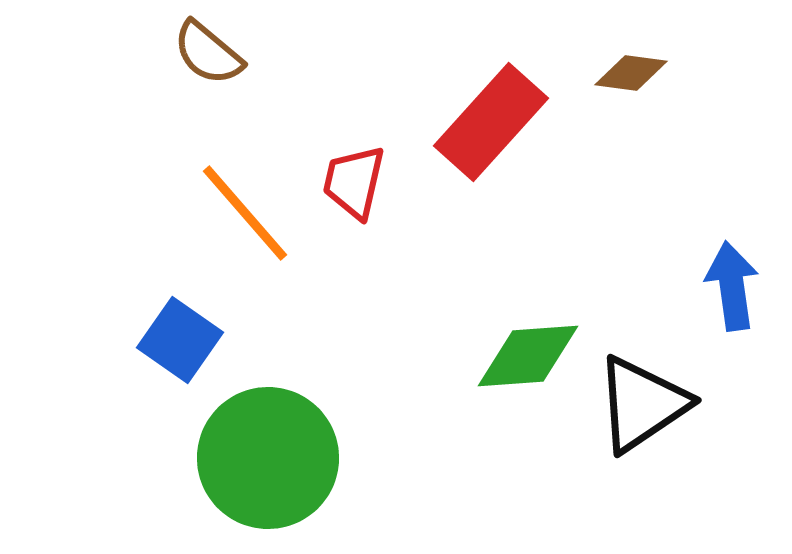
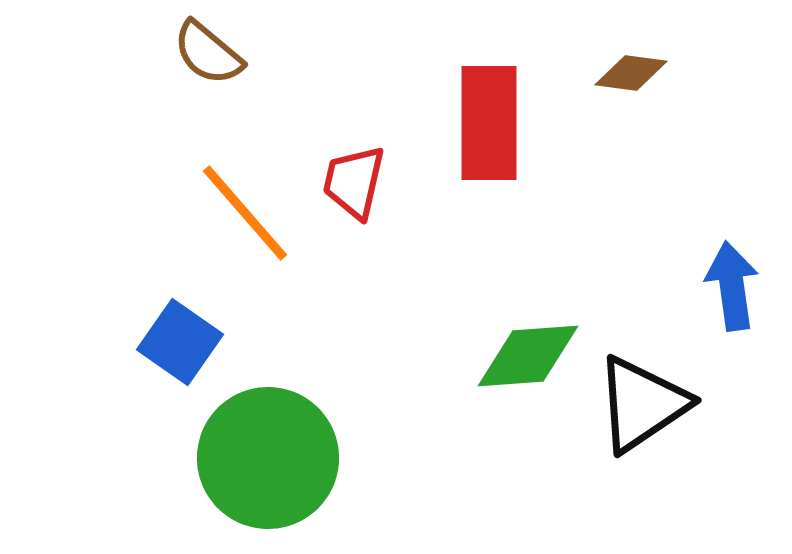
red rectangle: moved 2 px left, 1 px down; rotated 42 degrees counterclockwise
blue square: moved 2 px down
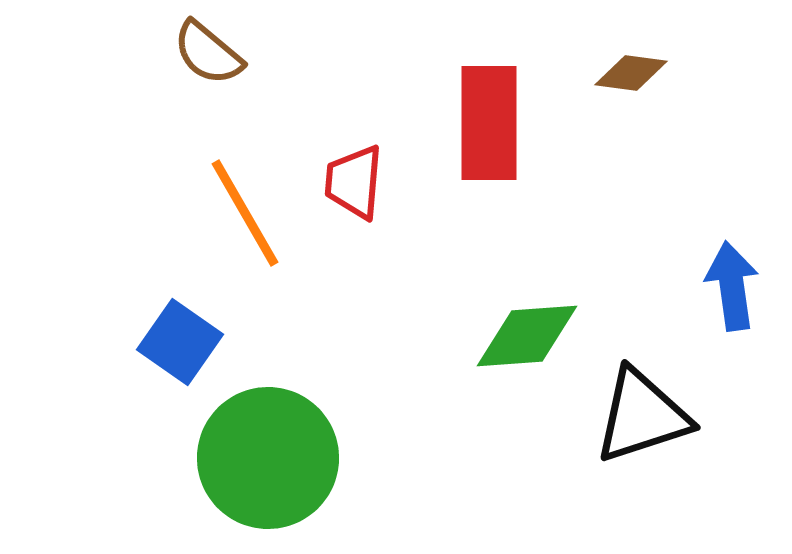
red trapezoid: rotated 8 degrees counterclockwise
orange line: rotated 11 degrees clockwise
green diamond: moved 1 px left, 20 px up
black triangle: moved 12 px down; rotated 16 degrees clockwise
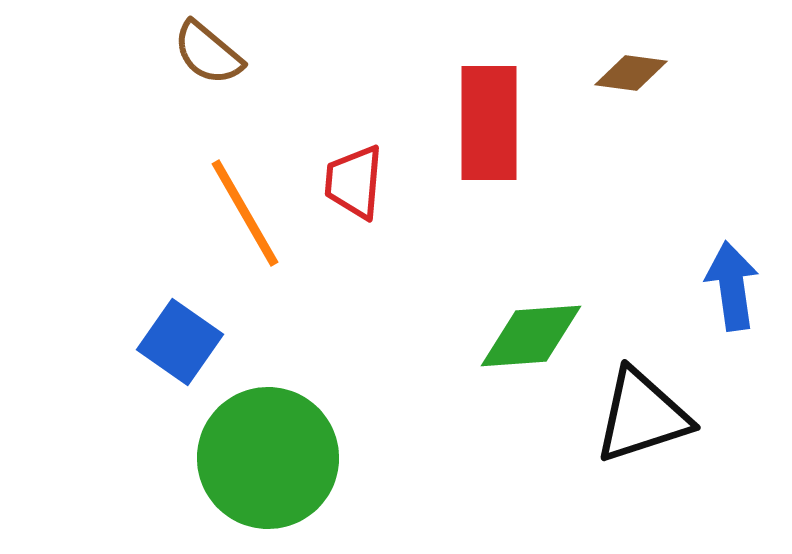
green diamond: moved 4 px right
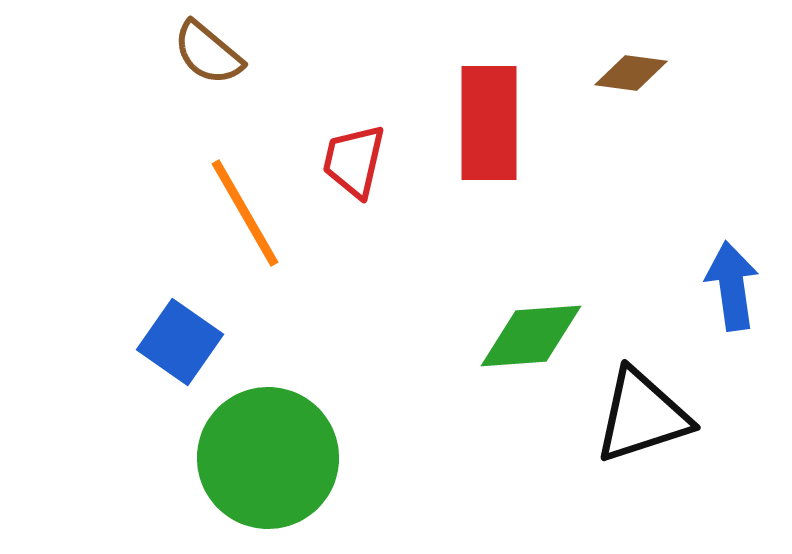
red trapezoid: moved 21 px up; rotated 8 degrees clockwise
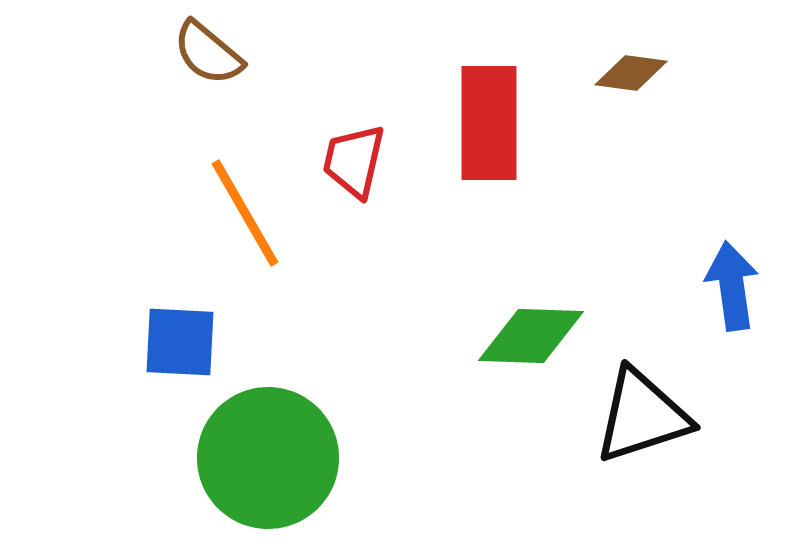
green diamond: rotated 6 degrees clockwise
blue square: rotated 32 degrees counterclockwise
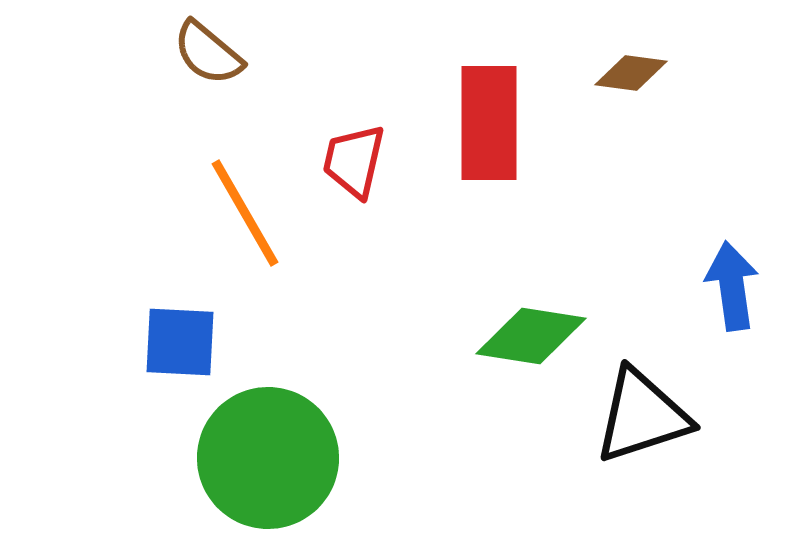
green diamond: rotated 7 degrees clockwise
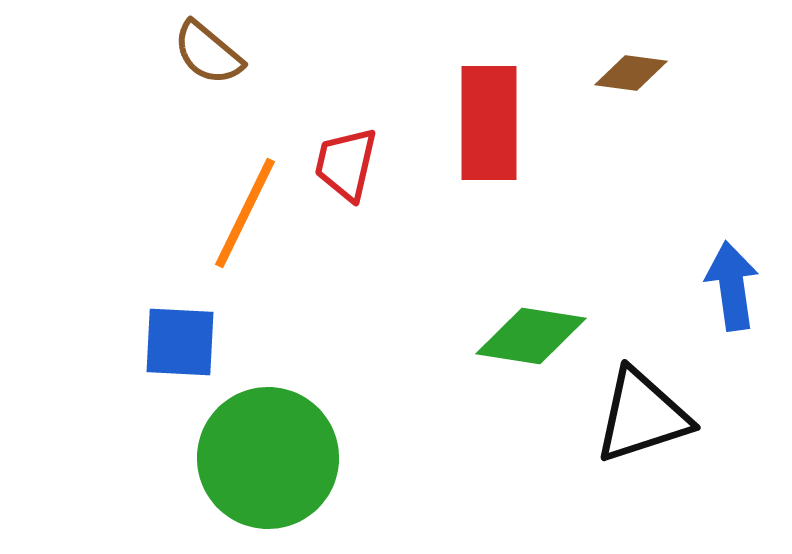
red trapezoid: moved 8 px left, 3 px down
orange line: rotated 56 degrees clockwise
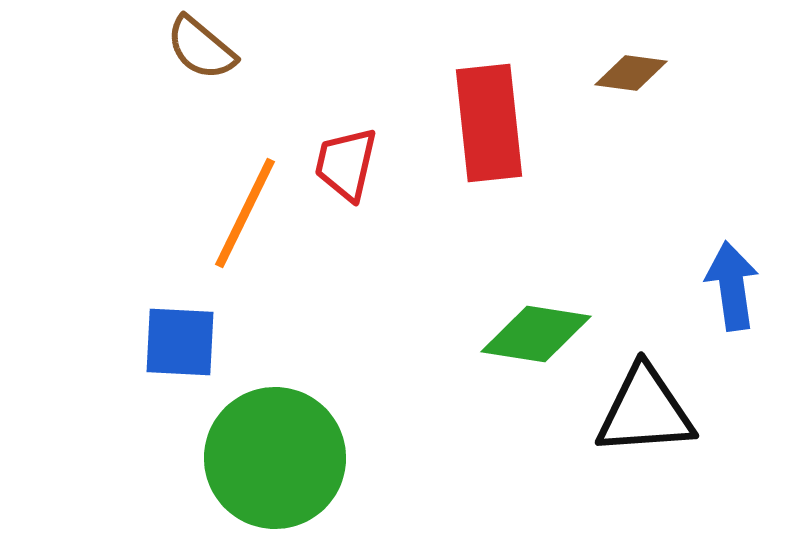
brown semicircle: moved 7 px left, 5 px up
red rectangle: rotated 6 degrees counterclockwise
green diamond: moved 5 px right, 2 px up
black triangle: moved 3 px right, 5 px up; rotated 14 degrees clockwise
green circle: moved 7 px right
